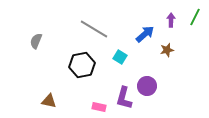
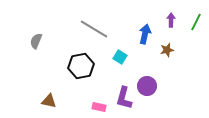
green line: moved 1 px right, 5 px down
blue arrow: rotated 36 degrees counterclockwise
black hexagon: moved 1 px left, 1 px down
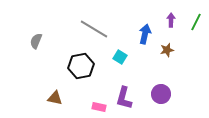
purple circle: moved 14 px right, 8 px down
brown triangle: moved 6 px right, 3 px up
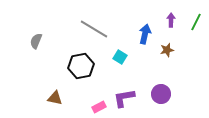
purple L-shape: rotated 65 degrees clockwise
pink rectangle: rotated 40 degrees counterclockwise
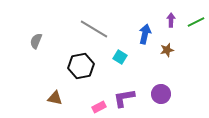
green line: rotated 36 degrees clockwise
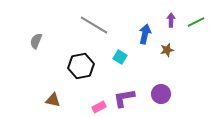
gray line: moved 4 px up
brown triangle: moved 2 px left, 2 px down
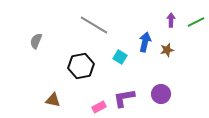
blue arrow: moved 8 px down
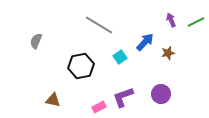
purple arrow: rotated 24 degrees counterclockwise
gray line: moved 5 px right
blue arrow: rotated 30 degrees clockwise
brown star: moved 1 px right, 3 px down
cyan square: rotated 24 degrees clockwise
purple L-shape: moved 1 px left, 1 px up; rotated 10 degrees counterclockwise
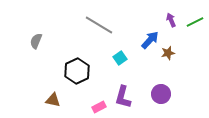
green line: moved 1 px left
blue arrow: moved 5 px right, 2 px up
cyan square: moved 1 px down
black hexagon: moved 4 px left, 5 px down; rotated 15 degrees counterclockwise
purple L-shape: rotated 55 degrees counterclockwise
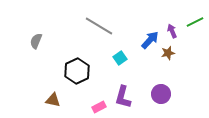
purple arrow: moved 1 px right, 11 px down
gray line: moved 1 px down
